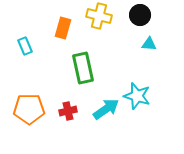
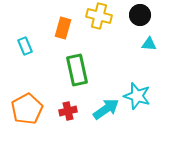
green rectangle: moved 6 px left, 2 px down
orange pentagon: moved 2 px left; rotated 28 degrees counterclockwise
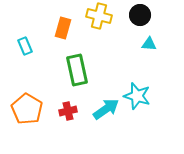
orange pentagon: rotated 12 degrees counterclockwise
